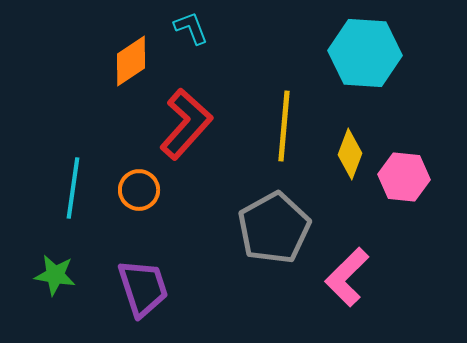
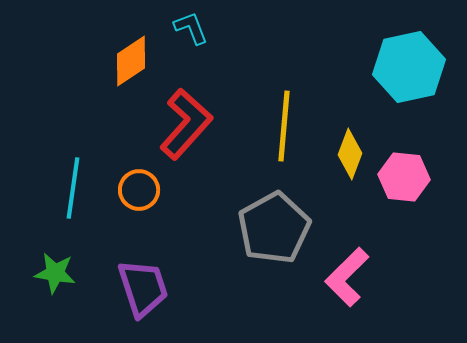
cyan hexagon: moved 44 px right, 14 px down; rotated 16 degrees counterclockwise
green star: moved 2 px up
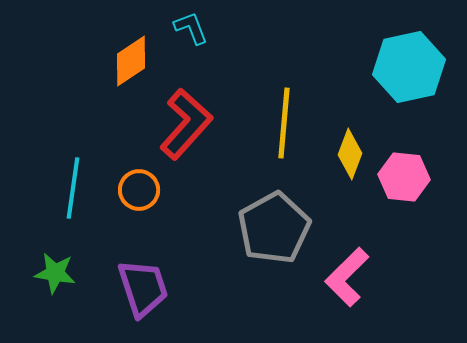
yellow line: moved 3 px up
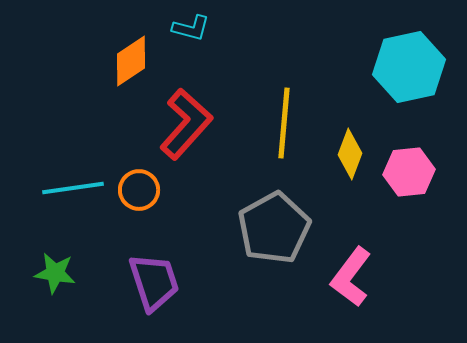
cyan L-shape: rotated 126 degrees clockwise
pink hexagon: moved 5 px right, 5 px up; rotated 12 degrees counterclockwise
cyan line: rotated 74 degrees clockwise
pink L-shape: moved 4 px right; rotated 8 degrees counterclockwise
purple trapezoid: moved 11 px right, 6 px up
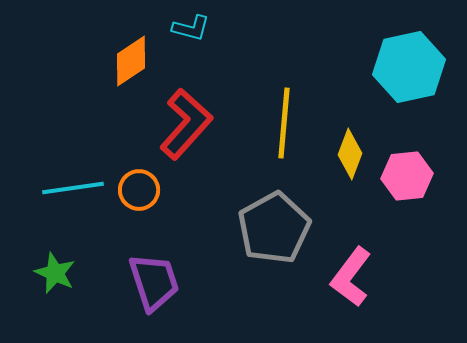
pink hexagon: moved 2 px left, 4 px down
green star: rotated 15 degrees clockwise
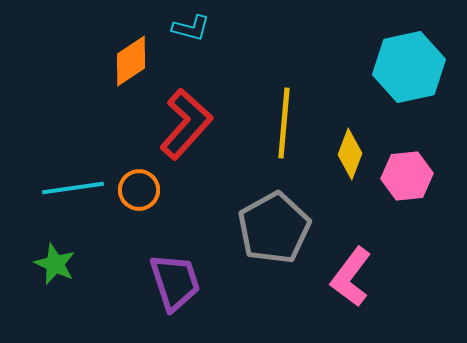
green star: moved 9 px up
purple trapezoid: moved 21 px right
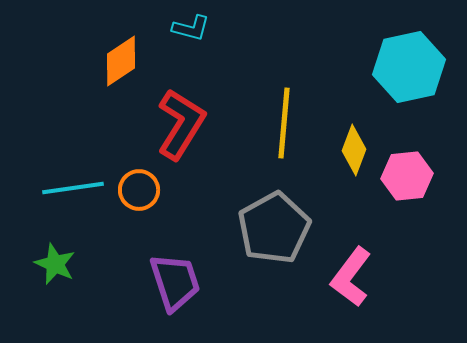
orange diamond: moved 10 px left
red L-shape: moved 5 px left; rotated 10 degrees counterclockwise
yellow diamond: moved 4 px right, 4 px up
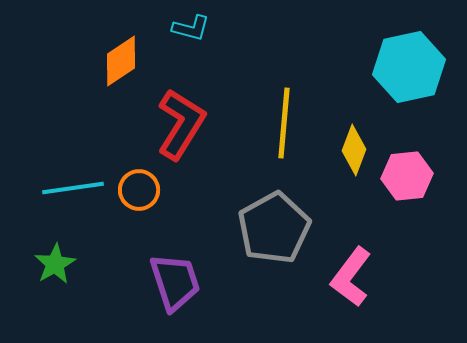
green star: rotated 18 degrees clockwise
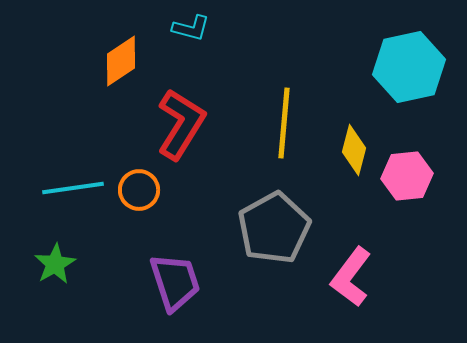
yellow diamond: rotated 6 degrees counterclockwise
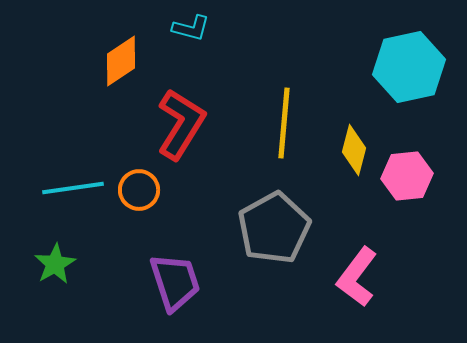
pink L-shape: moved 6 px right
